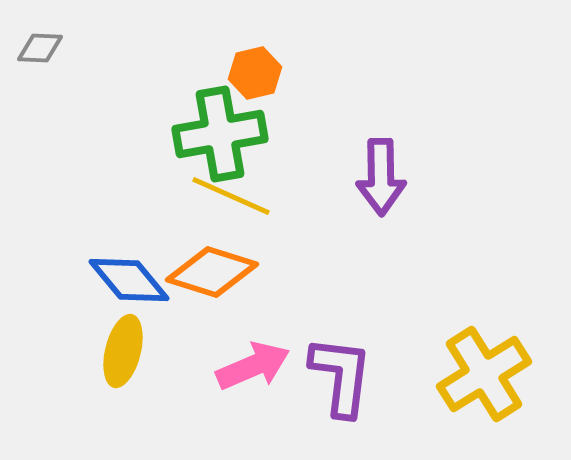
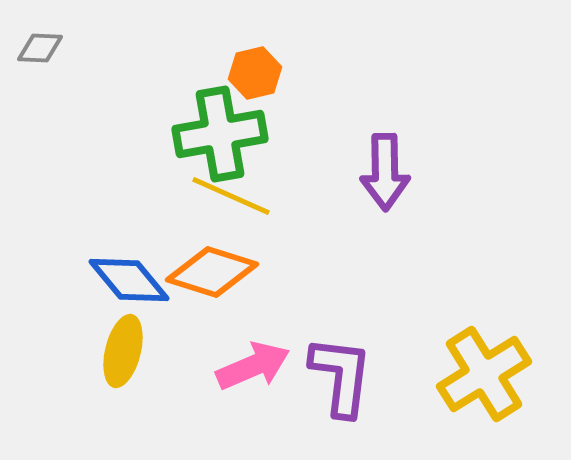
purple arrow: moved 4 px right, 5 px up
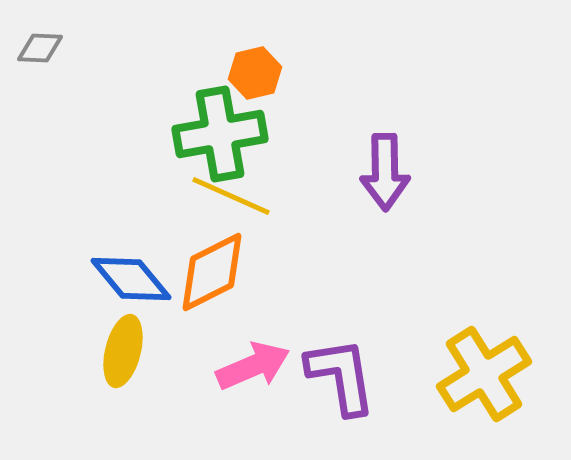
orange diamond: rotated 44 degrees counterclockwise
blue diamond: moved 2 px right, 1 px up
purple L-shape: rotated 16 degrees counterclockwise
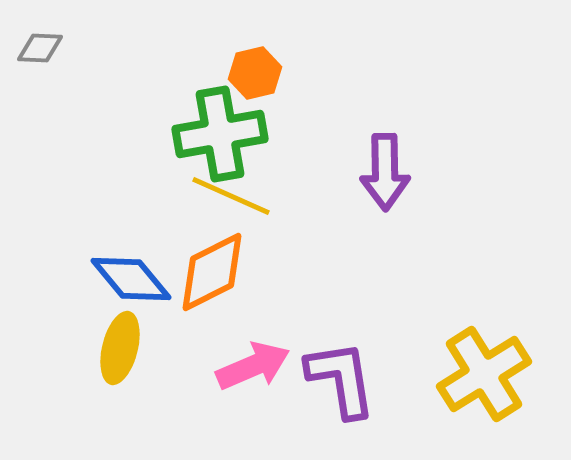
yellow ellipse: moved 3 px left, 3 px up
purple L-shape: moved 3 px down
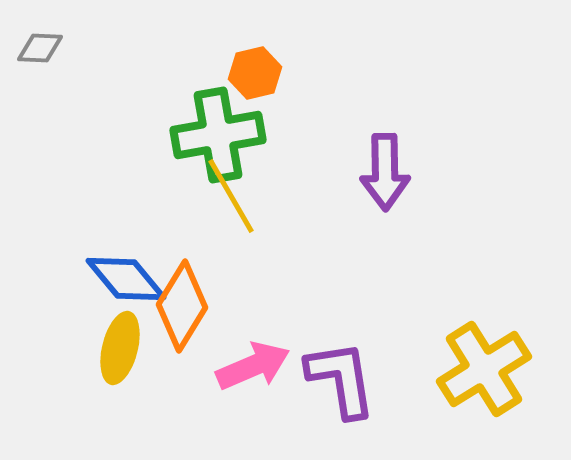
green cross: moved 2 px left, 1 px down
yellow line: rotated 36 degrees clockwise
orange diamond: moved 30 px left, 34 px down; rotated 32 degrees counterclockwise
blue diamond: moved 5 px left
yellow cross: moved 5 px up
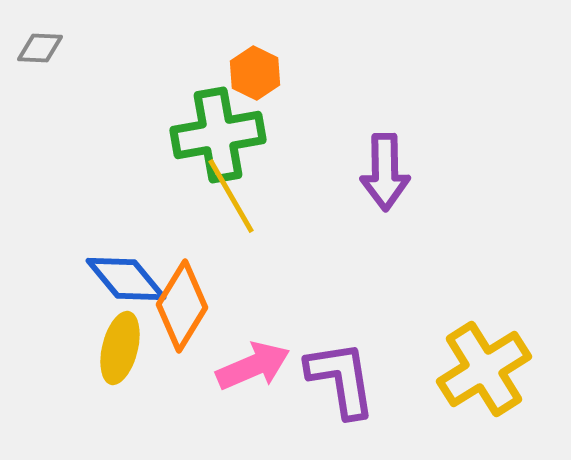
orange hexagon: rotated 21 degrees counterclockwise
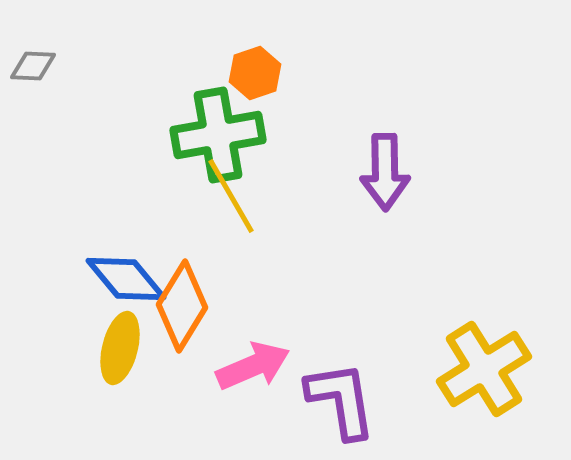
gray diamond: moved 7 px left, 18 px down
orange hexagon: rotated 15 degrees clockwise
purple L-shape: moved 21 px down
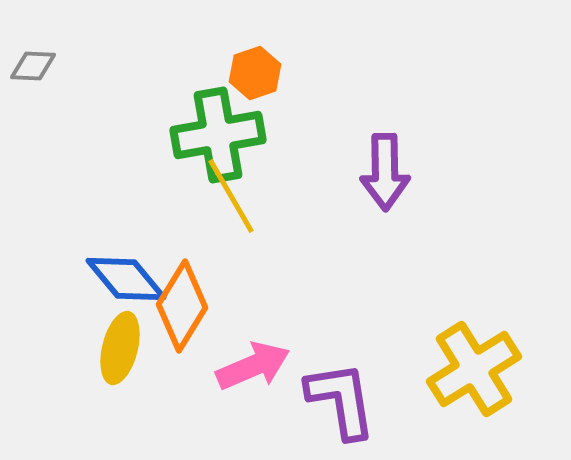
yellow cross: moved 10 px left
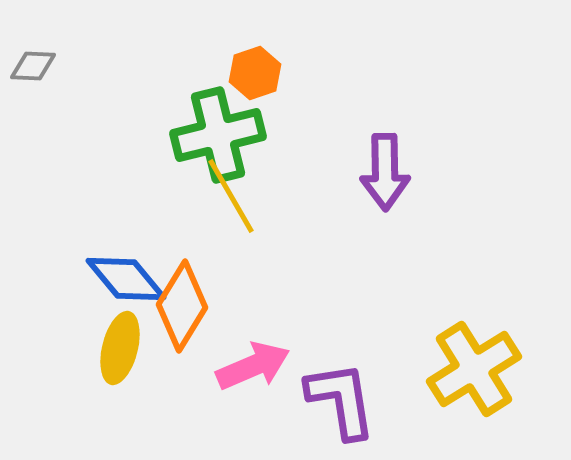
green cross: rotated 4 degrees counterclockwise
